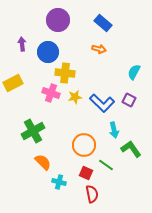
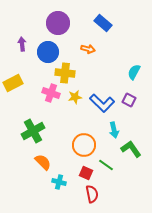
purple circle: moved 3 px down
orange arrow: moved 11 px left
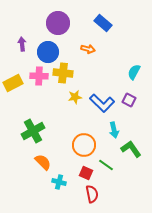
yellow cross: moved 2 px left
pink cross: moved 12 px left, 17 px up; rotated 18 degrees counterclockwise
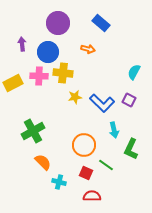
blue rectangle: moved 2 px left
green L-shape: rotated 120 degrees counterclockwise
red semicircle: moved 2 px down; rotated 78 degrees counterclockwise
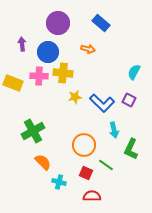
yellow rectangle: rotated 48 degrees clockwise
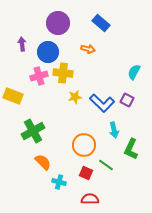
pink cross: rotated 18 degrees counterclockwise
yellow rectangle: moved 13 px down
purple square: moved 2 px left
red semicircle: moved 2 px left, 3 px down
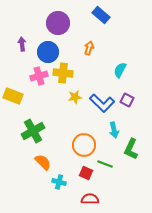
blue rectangle: moved 8 px up
orange arrow: moved 1 px right, 1 px up; rotated 88 degrees counterclockwise
cyan semicircle: moved 14 px left, 2 px up
green line: moved 1 px left, 1 px up; rotated 14 degrees counterclockwise
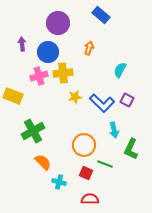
yellow cross: rotated 12 degrees counterclockwise
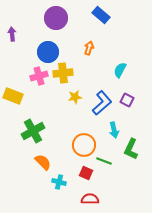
purple circle: moved 2 px left, 5 px up
purple arrow: moved 10 px left, 10 px up
blue L-shape: rotated 85 degrees counterclockwise
green line: moved 1 px left, 3 px up
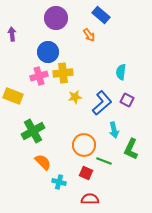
orange arrow: moved 13 px up; rotated 128 degrees clockwise
cyan semicircle: moved 1 px right, 2 px down; rotated 21 degrees counterclockwise
